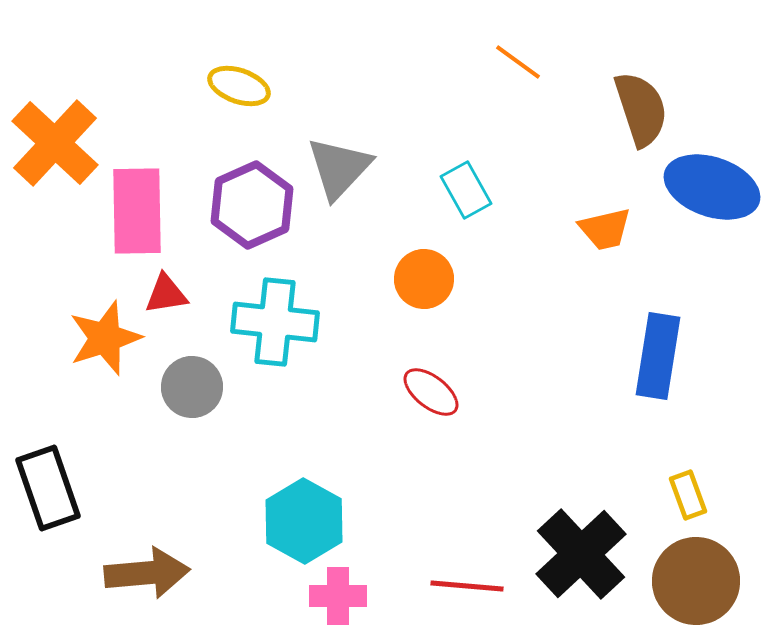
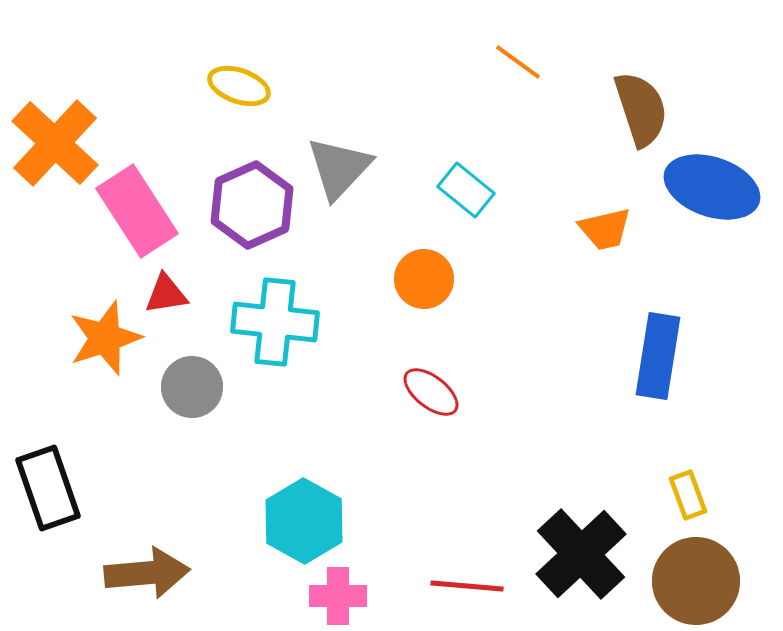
cyan rectangle: rotated 22 degrees counterclockwise
pink rectangle: rotated 32 degrees counterclockwise
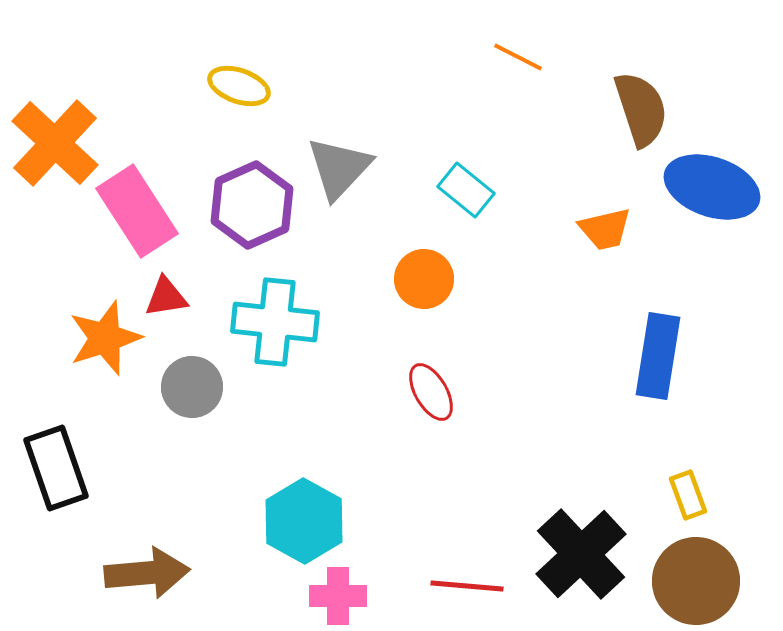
orange line: moved 5 px up; rotated 9 degrees counterclockwise
red triangle: moved 3 px down
red ellipse: rotated 22 degrees clockwise
black rectangle: moved 8 px right, 20 px up
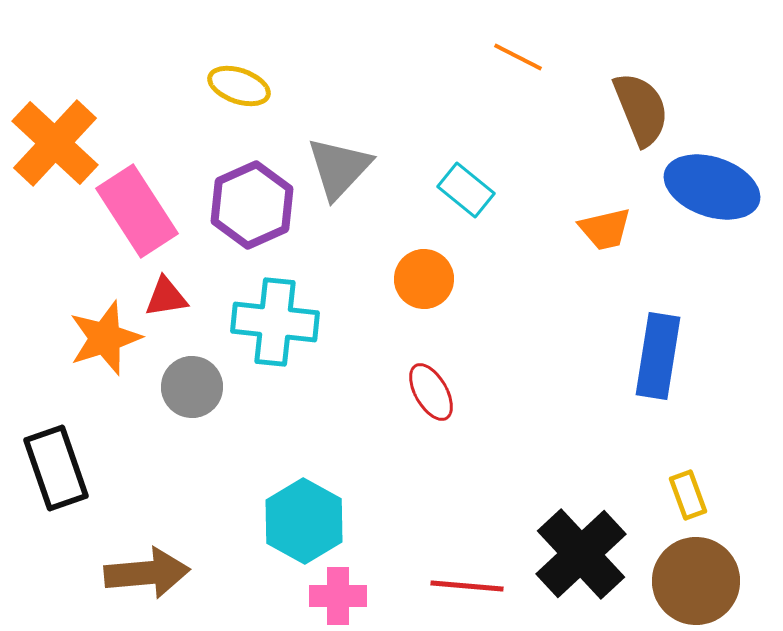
brown semicircle: rotated 4 degrees counterclockwise
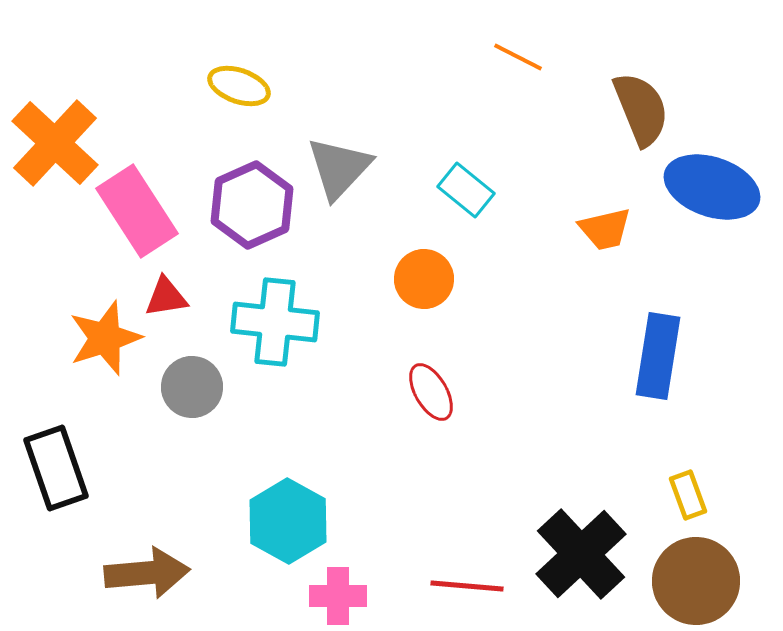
cyan hexagon: moved 16 px left
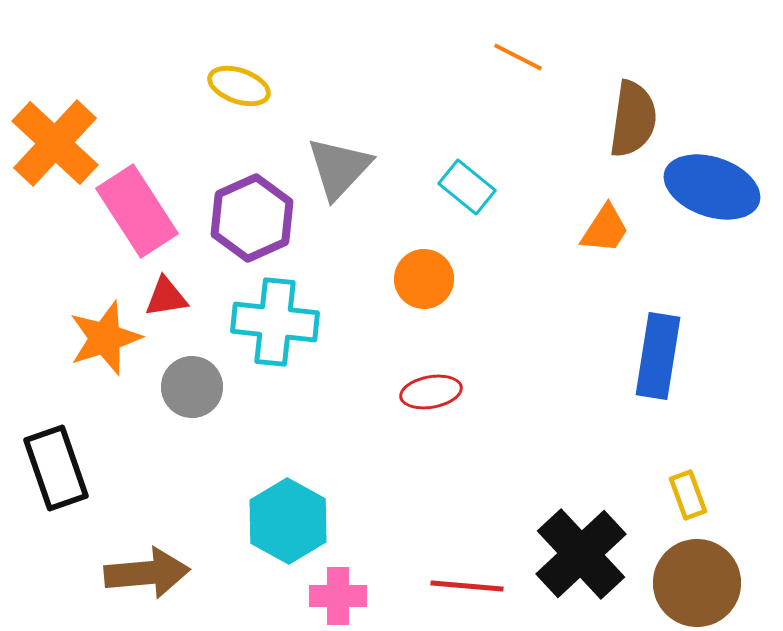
brown semicircle: moved 8 px left, 10 px down; rotated 30 degrees clockwise
cyan rectangle: moved 1 px right, 3 px up
purple hexagon: moved 13 px down
orange trapezoid: rotated 44 degrees counterclockwise
red ellipse: rotated 70 degrees counterclockwise
brown circle: moved 1 px right, 2 px down
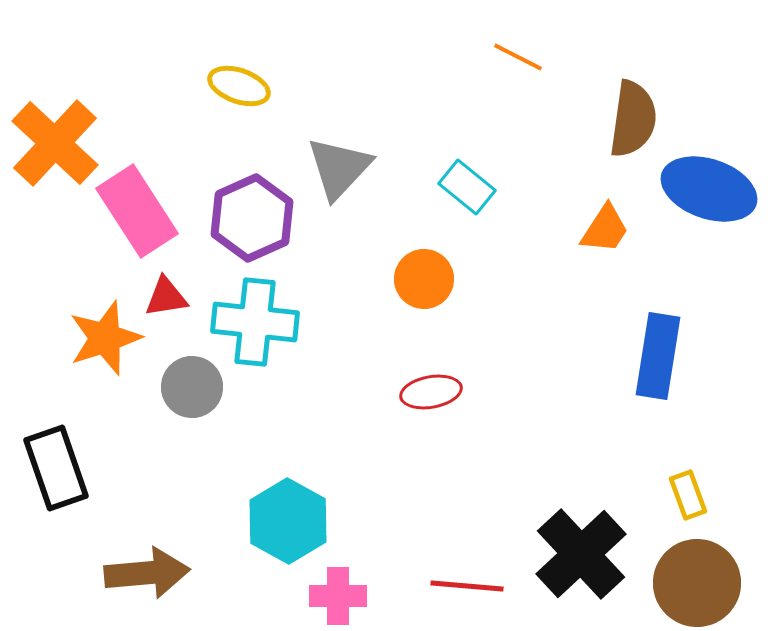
blue ellipse: moved 3 px left, 2 px down
cyan cross: moved 20 px left
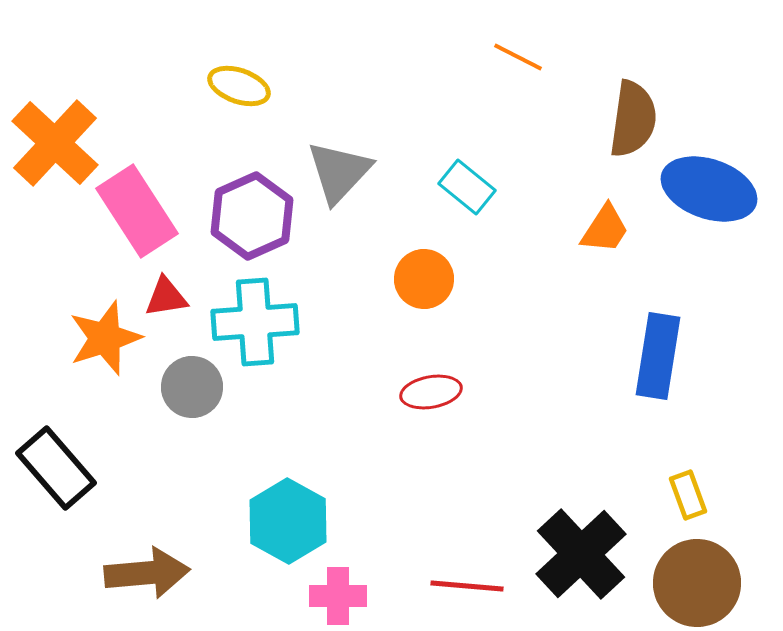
gray triangle: moved 4 px down
purple hexagon: moved 2 px up
cyan cross: rotated 10 degrees counterclockwise
black rectangle: rotated 22 degrees counterclockwise
